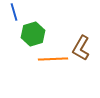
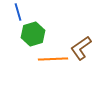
blue line: moved 4 px right
brown L-shape: rotated 25 degrees clockwise
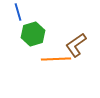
brown L-shape: moved 5 px left, 3 px up
orange line: moved 3 px right
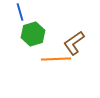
blue line: moved 2 px right
brown L-shape: moved 2 px left, 2 px up
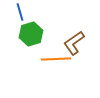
green hexagon: moved 2 px left
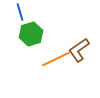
brown L-shape: moved 5 px right, 7 px down
orange line: rotated 24 degrees counterclockwise
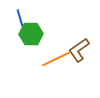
blue line: moved 6 px down
green hexagon: rotated 15 degrees clockwise
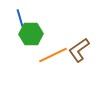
orange line: moved 3 px left, 4 px up
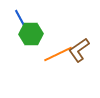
blue line: rotated 12 degrees counterclockwise
orange line: moved 5 px right, 1 px up
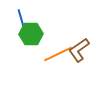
blue line: moved 1 px right; rotated 12 degrees clockwise
